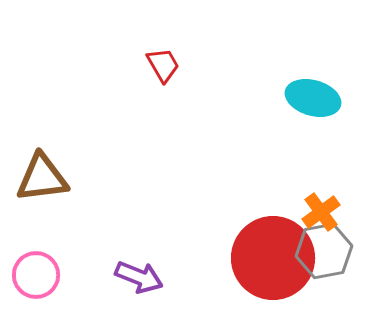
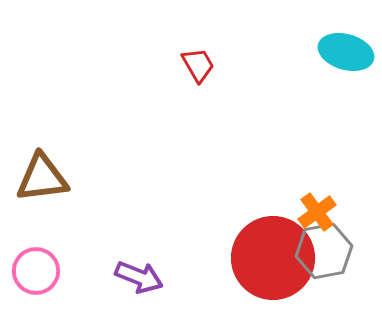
red trapezoid: moved 35 px right
cyan ellipse: moved 33 px right, 46 px up
orange cross: moved 4 px left
pink circle: moved 4 px up
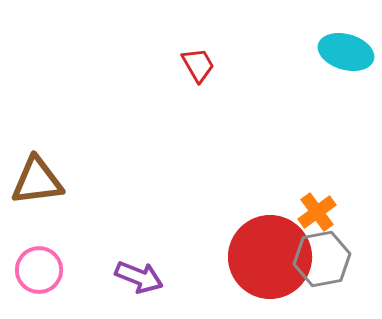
brown triangle: moved 5 px left, 3 px down
gray hexagon: moved 2 px left, 8 px down
red circle: moved 3 px left, 1 px up
pink circle: moved 3 px right, 1 px up
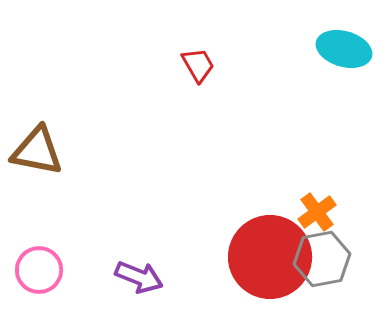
cyan ellipse: moved 2 px left, 3 px up
brown triangle: moved 30 px up; rotated 18 degrees clockwise
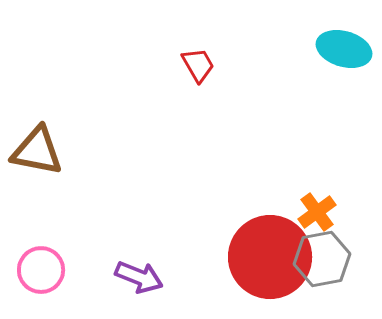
pink circle: moved 2 px right
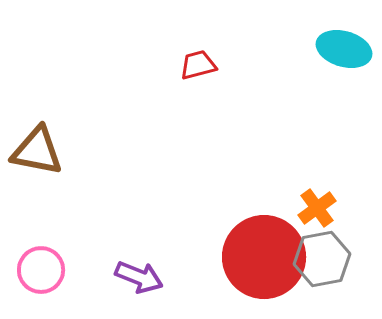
red trapezoid: rotated 75 degrees counterclockwise
orange cross: moved 4 px up
red circle: moved 6 px left
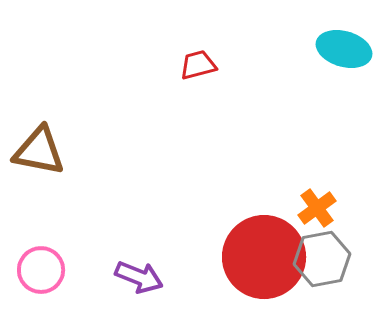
brown triangle: moved 2 px right
